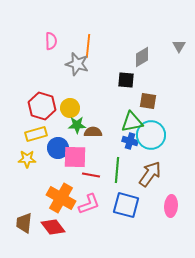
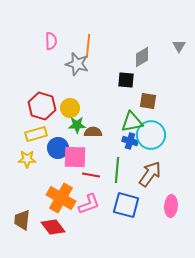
brown trapezoid: moved 2 px left, 3 px up
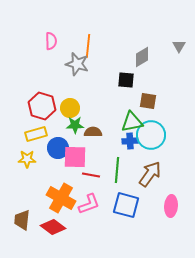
green star: moved 2 px left
blue cross: rotated 21 degrees counterclockwise
red diamond: rotated 15 degrees counterclockwise
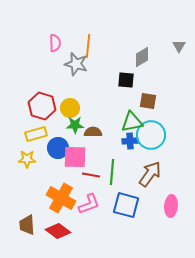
pink semicircle: moved 4 px right, 2 px down
gray star: moved 1 px left
green line: moved 5 px left, 2 px down
brown trapezoid: moved 5 px right, 5 px down; rotated 10 degrees counterclockwise
red diamond: moved 5 px right, 4 px down
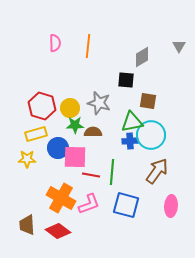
gray star: moved 23 px right, 39 px down
brown arrow: moved 7 px right, 3 px up
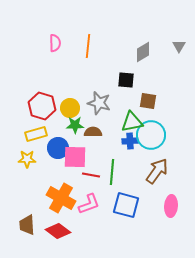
gray diamond: moved 1 px right, 5 px up
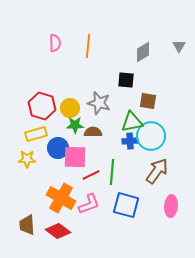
cyan circle: moved 1 px down
red line: rotated 36 degrees counterclockwise
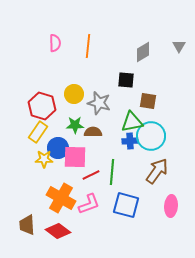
yellow circle: moved 4 px right, 14 px up
yellow rectangle: moved 2 px right, 2 px up; rotated 40 degrees counterclockwise
yellow star: moved 17 px right
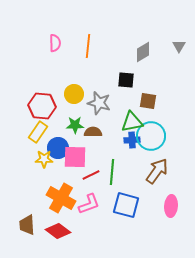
red hexagon: rotated 12 degrees counterclockwise
blue cross: moved 2 px right, 1 px up
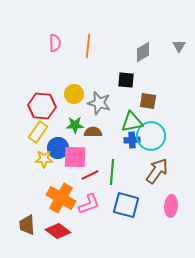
red line: moved 1 px left
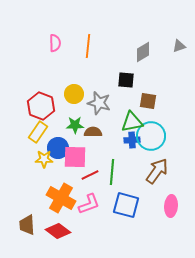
gray triangle: rotated 40 degrees clockwise
red hexagon: moved 1 px left; rotated 16 degrees clockwise
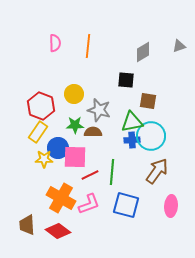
gray star: moved 7 px down
